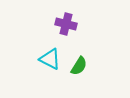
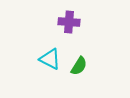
purple cross: moved 3 px right, 2 px up; rotated 10 degrees counterclockwise
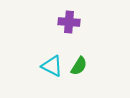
cyan triangle: moved 2 px right, 7 px down
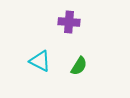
cyan triangle: moved 12 px left, 5 px up
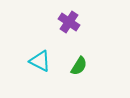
purple cross: rotated 30 degrees clockwise
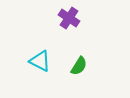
purple cross: moved 4 px up
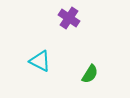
green semicircle: moved 11 px right, 8 px down
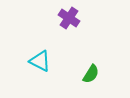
green semicircle: moved 1 px right
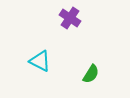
purple cross: moved 1 px right
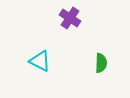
green semicircle: moved 10 px right, 11 px up; rotated 30 degrees counterclockwise
